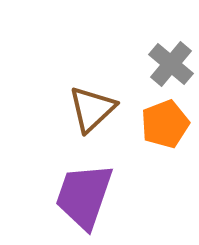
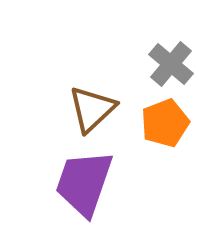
orange pentagon: moved 1 px up
purple trapezoid: moved 13 px up
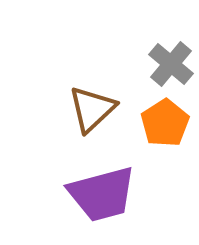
orange pentagon: rotated 12 degrees counterclockwise
purple trapezoid: moved 18 px right, 11 px down; rotated 124 degrees counterclockwise
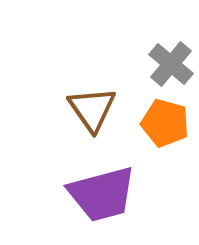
brown triangle: rotated 22 degrees counterclockwise
orange pentagon: rotated 24 degrees counterclockwise
